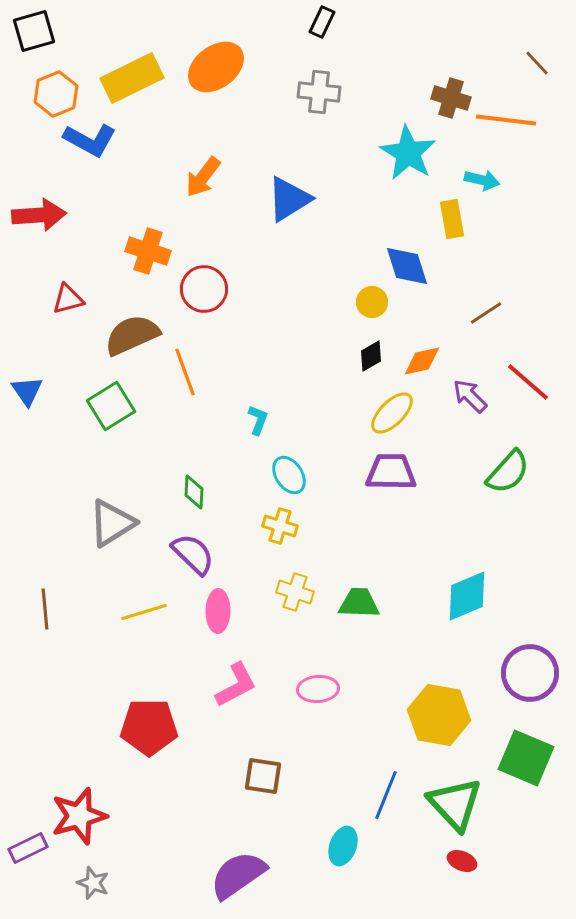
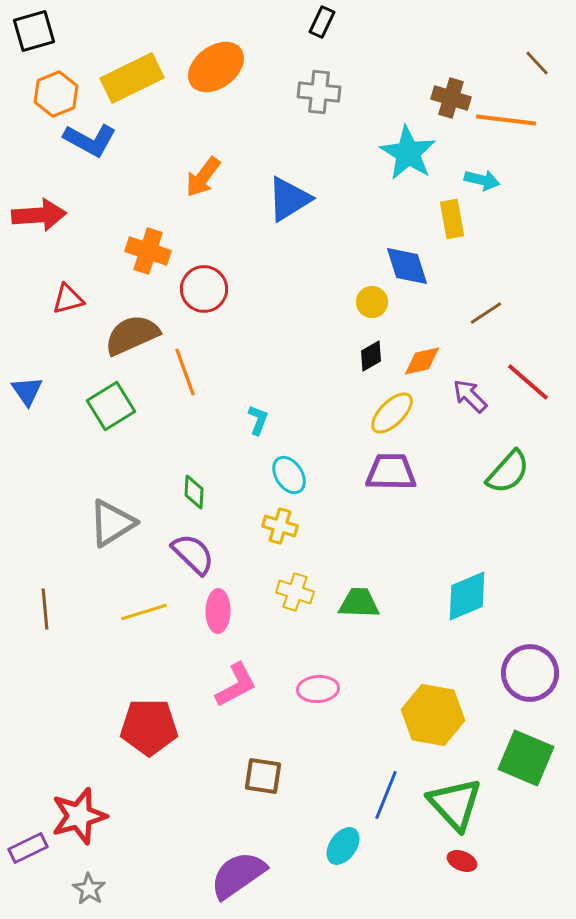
yellow hexagon at (439, 715): moved 6 px left
cyan ellipse at (343, 846): rotated 15 degrees clockwise
gray star at (93, 883): moved 4 px left, 6 px down; rotated 12 degrees clockwise
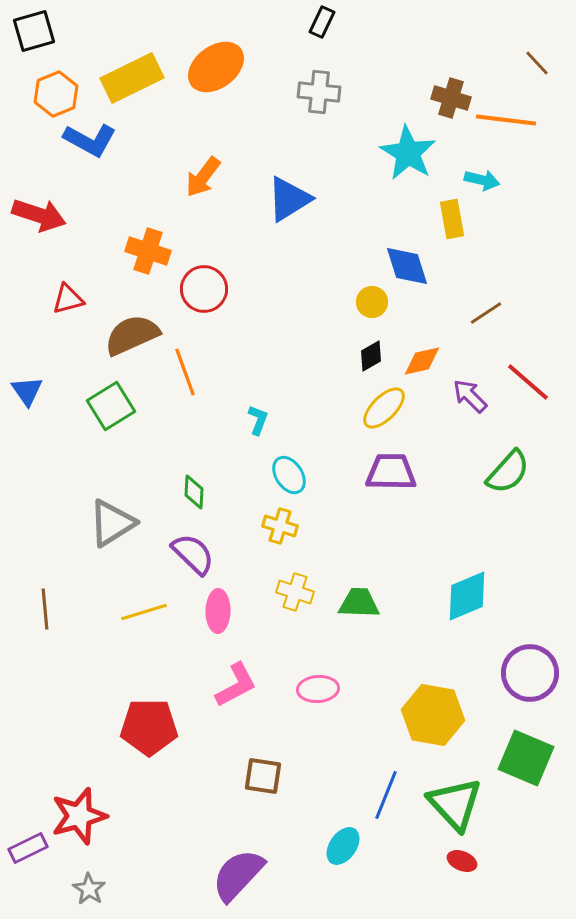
red arrow at (39, 215): rotated 22 degrees clockwise
yellow ellipse at (392, 413): moved 8 px left, 5 px up
purple semicircle at (238, 875): rotated 12 degrees counterclockwise
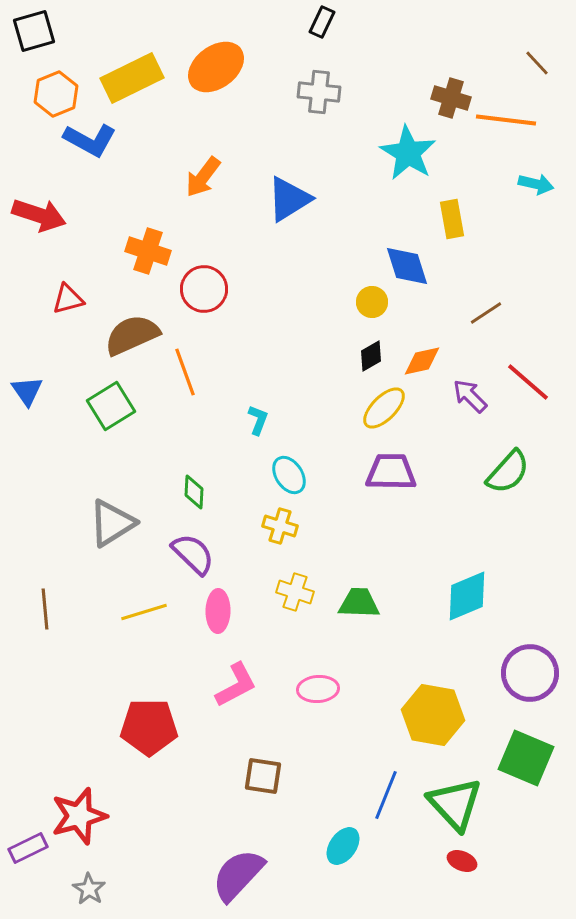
cyan arrow at (482, 180): moved 54 px right, 4 px down
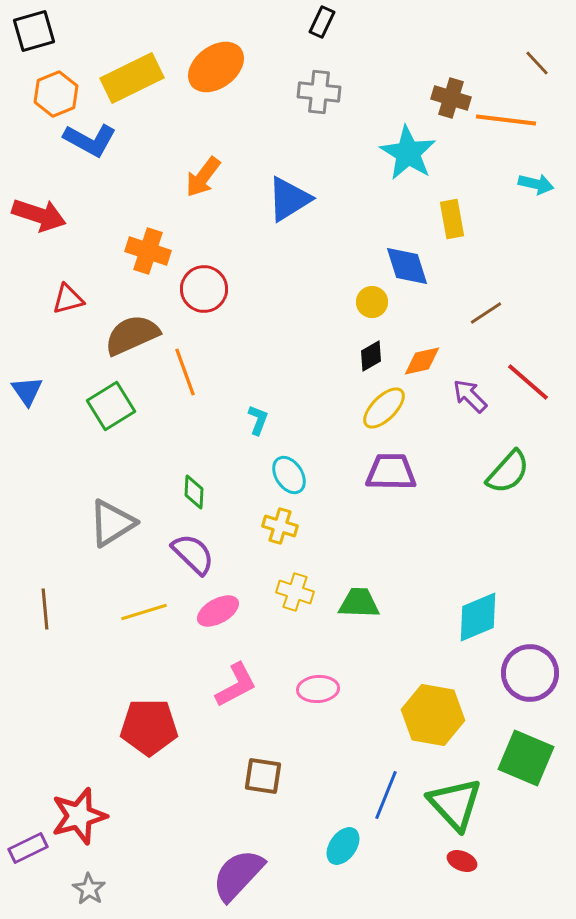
cyan diamond at (467, 596): moved 11 px right, 21 px down
pink ellipse at (218, 611): rotated 60 degrees clockwise
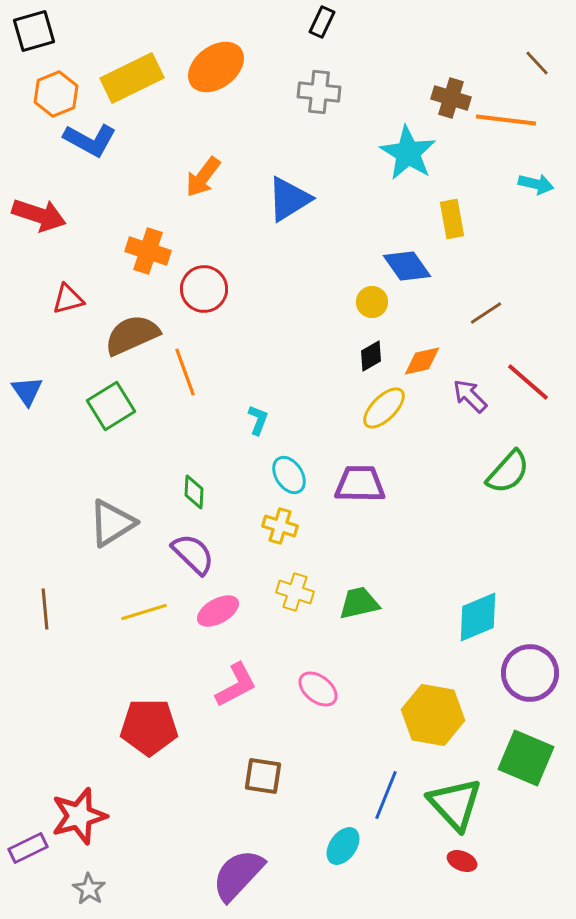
blue diamond at (407, 266): rotated 18 degrees counterclockwise
purple trapezoid at (391, 472): moved 31 px left, 12 px down
green trapezoid at (359, 603): rotated 15 degrees counterclockwise
pink ellipse at (318, 689): rotated 42 degrees clockwise
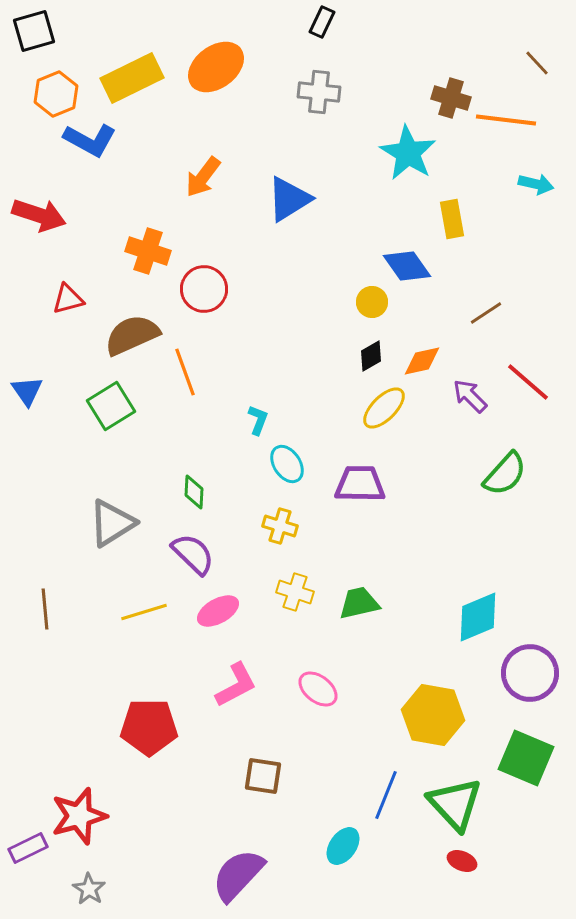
green semicircle at (508, 472): moved 3 px left, 2 px down
cyan ellipse at (289, 475): moved 2 px left, 11 px up
